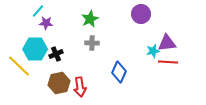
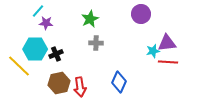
gray cross: moved 4 px right
blue diamond: moved 10 px down
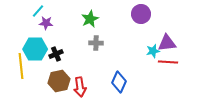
yellow line: moved 2 px right; rotated 40 degrees clockwise
brown hexagon: moved 2 px up
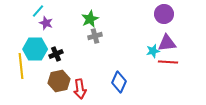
purple circle: moved 23 px right
purple star: rotated 16 degrees clockwise
gray cross: moved 1 px left, 7 px up; rotated 16 degrees counterclockwise
red arrow: moved 2 px down
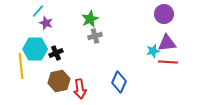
black cross: moved 1 px up
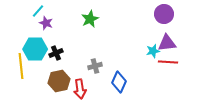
gray cross: moved 30 px down
